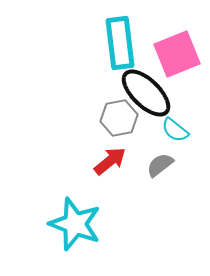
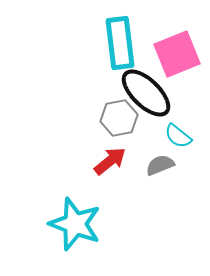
cyan semicircle: moved 3 px right, 6 px down
gray semicircle: rotated 16 degrees clockwise
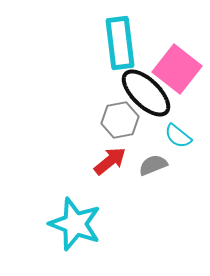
pink square: moved 15 px down; rotated 30 degrees counterclockwise
gray hexagon: moved 1 px right, 2 px down
gray semicircle: moved 7 px left
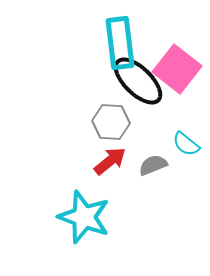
black ellipse: moved 8 px left, 12 px up
gray hexagon: moved 9 px left, 2 px down; rotated 15 degrees clockwise
cyan semicircle: moved 8 px right, 8 px down
cyan star: moved 9 px right, 7 px up
